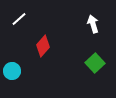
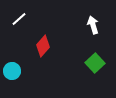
white arrow: moved 1 px down
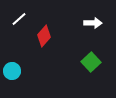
white arrow: moved 2 px up; rotated 108 degrees clockwise
red diamond: moved 1 px right, 10 px up
green square: moved 4 px left, 1 px up
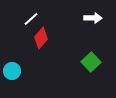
white line: moved 12 px right
white arrow: moved 5 px up
red diamond: moved 3 px left, 2 px down
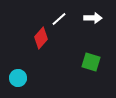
white line: moved 28 px right
green square: rotated 30 degrees counterclockwise
cyan circle: moved 6 px right, 7 px down
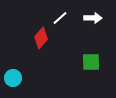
white line: moved 1 px right, 1 px up
green square: rotated 18 degrees counterclockwise
cyan circle: moved 5 px left
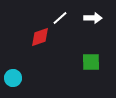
red diamond: moved 1 px left, 1 px up; rotated 30 degrees clockwise
